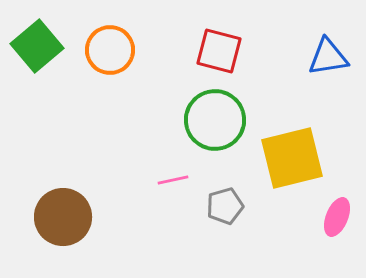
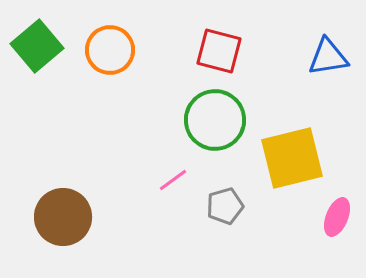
pink line: rotated 24 degrees counterclockwise
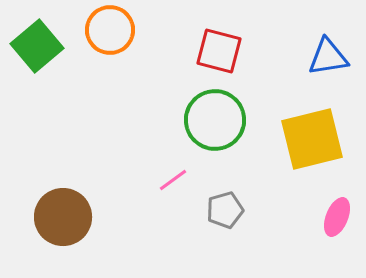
orange circle: moved 20 px up
yellow square: moved 20 px right, 19 px up
gray pentagon: moved 4 px down
